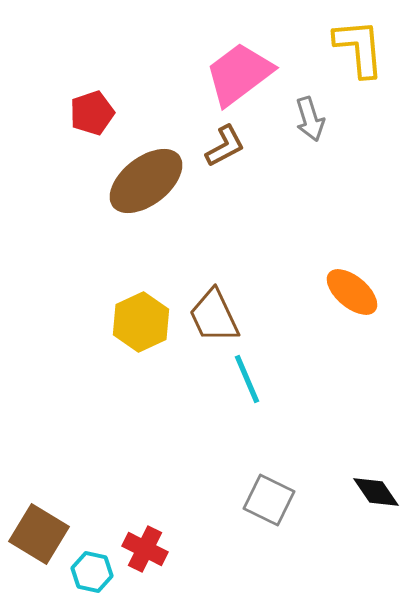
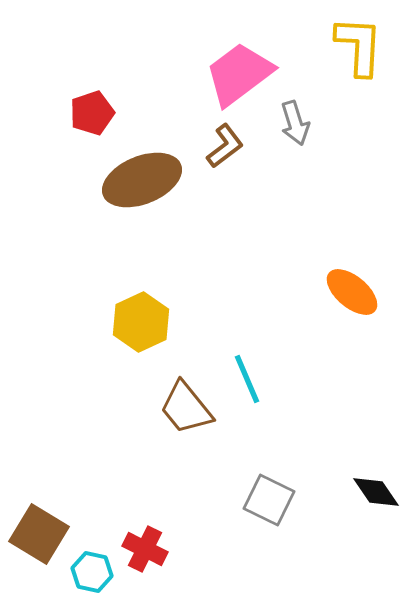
yellow L-shape: moved 2 px up; rotated 8 degrees clockwise
gray arrow: moved 15 px left, 4 px down
brown L-shape: rotated 9 degrees counterclockwise
brown ellipse: moved 4 px left, 1 px up; rotated 16 degrees clockwise
brown trapezoid: moved 28 px left, 92 px down; rotated 14 degrees counterclockwise
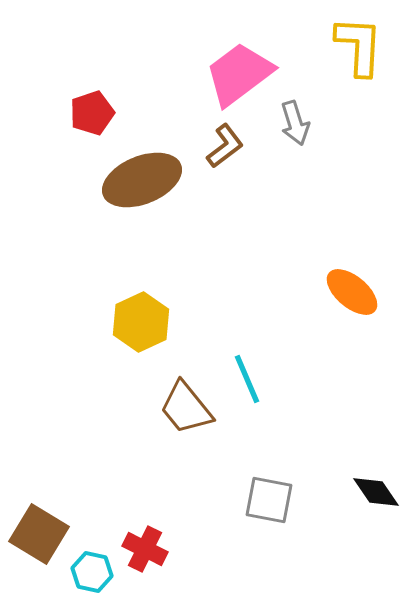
gray square: rotated 15 degrees counterclockwise
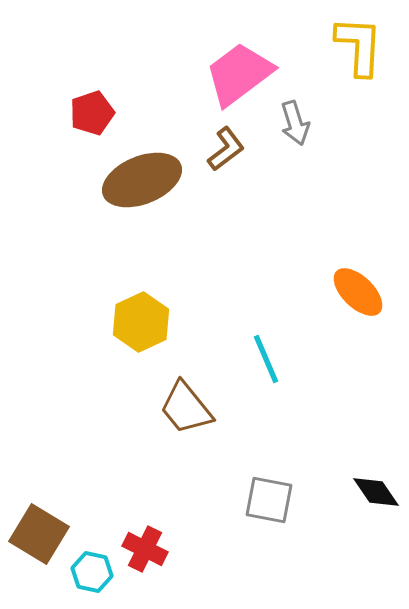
brown L-shape: moved 1 px right, 3 px down
orange ellipse: moved 6 px right; rotated 4 degrees clockwise
cyan line: moved 19 px right, 20 px up
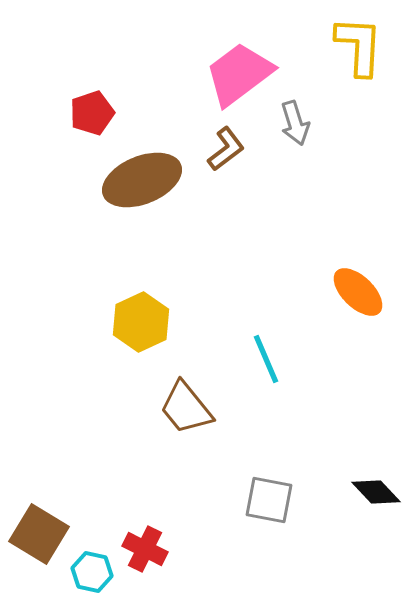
black diamond: rotated 9 degrees counterclockwise
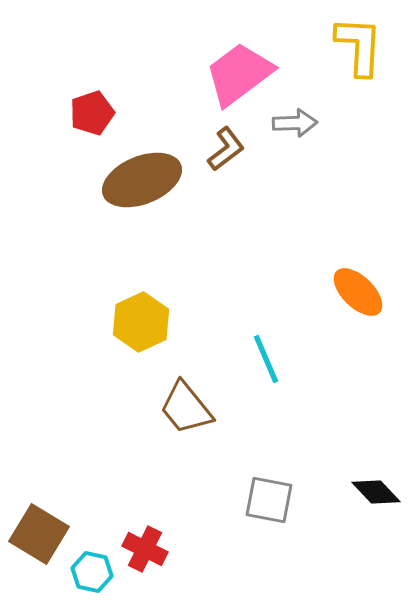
gray arrow: rotated 75 degrees counterclockwise
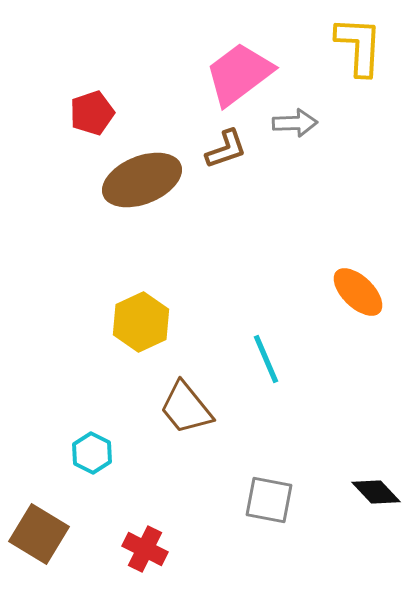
brown L-shape: rotated 18 degrees clockwise
cyan hexagon: moved 119 px up; rotated 15 degrees clockwise
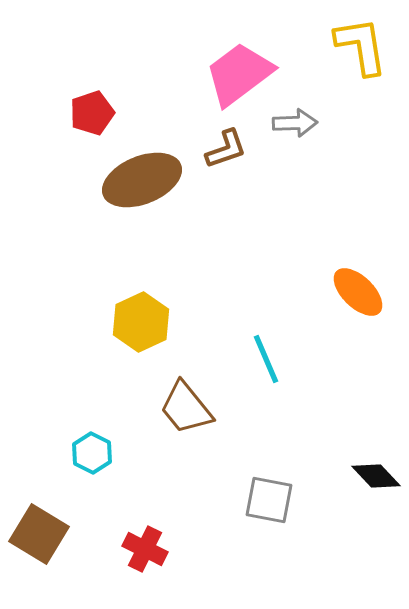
yellow L-shape: moved 2 px right; rotated 12 degrees counterclockwise
black diamond: moved 16 px up
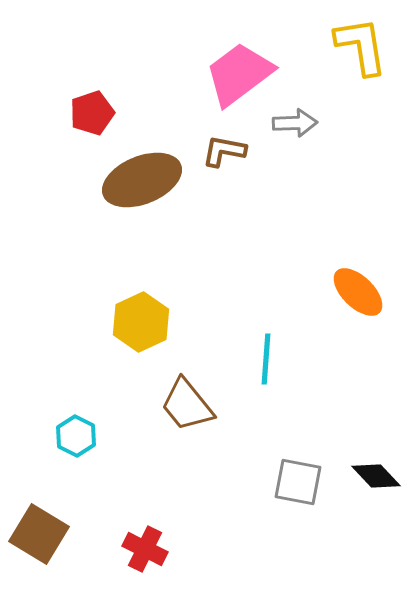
brown L-shape: moved 2 px left, 2 px down; rotated 150 degrees counterclockwise
cyan line: rotated 27 degrees clockwise
brown trapezoid: moved 1 px right, 3 px up
cyan hexagon: moved 16 px left, 17 px up
gray square: moved 29 px right, 18 px up
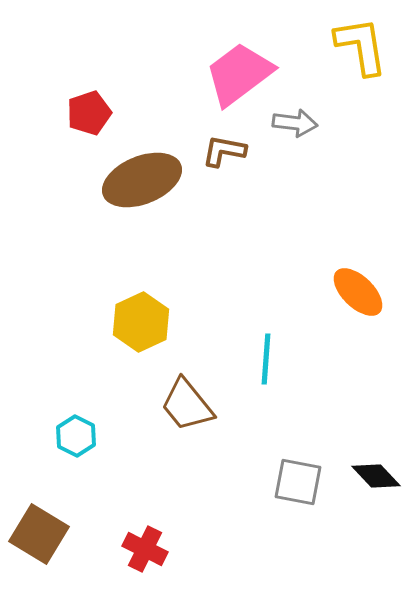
red pentagon: moved 3 px left
gray arrow: rotated 9 degrees clockwise
